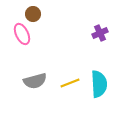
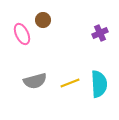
brown circle: moved 10 px right, 6 px down
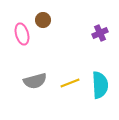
pink ellipse: rotated 10 degrees clockwise
cyan semicircle: moved 1 px right, 1 px down
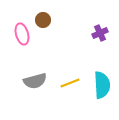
cyan semicircle: moved 2 px right
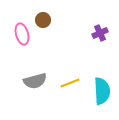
cyan semicircle: moved 6 px down
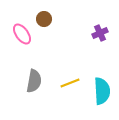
brown circle: moved 1 px right, 1 px up
pink ellipse: rotated 20 degrees counterclockwise
gray semicircle: moved 1 px left; rotated 65 degrees counterclockwise
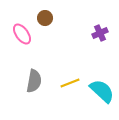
brown circle: moved 1 px right, 1 px up
cyan semicircle: rotated 44 degrees counterclockwise
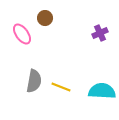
yellow line: moved 9 px left, 4 px down; rotated 42 degrees clockwise
cyan semicircle: rotated 40 degrees counterclockwise
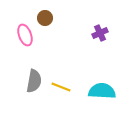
pink ellipse: moved 3 px right, 1 px down; rotated 15 degrees clockwise
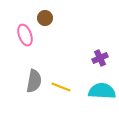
purple cross: moved 25 px down
